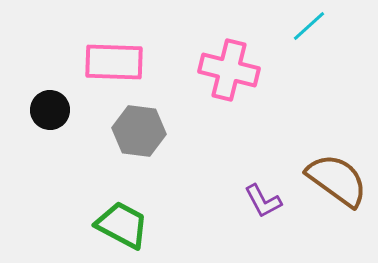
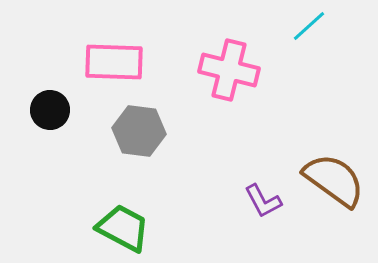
brown semicircle: moved 3 px left
green trapezoid: moved 1 px right, 3 px down
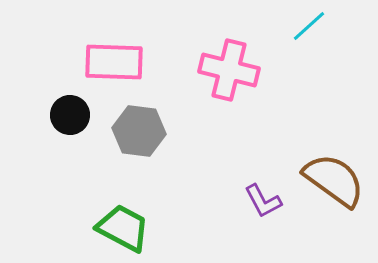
black circle: moved 20 px right, 5 px down
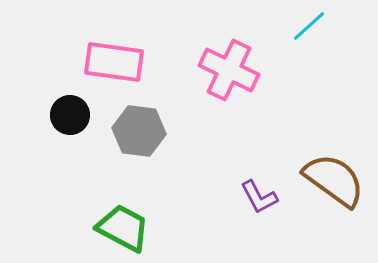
pink rectangle: rotated 6 degrees clockwise
pink cross: rotated 12 degrees clockwise
purple L-shape: moved 4 px left, 4 px up
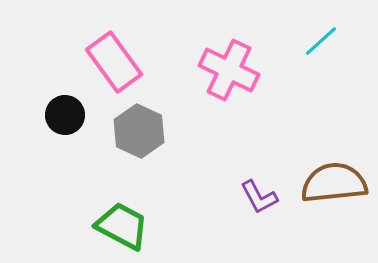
cyan line: moved 12 px right, 15 px down
pink rectangle: rotated 46 degrees clockwise
black circle: moved 5 px left
gray hexagon: rotated 18 degrees clockwise
brown semicircle: moved 3 px down; rotated 42 degrees counterclockwise
green trapezoid: moved 1 px left, 2 px up
